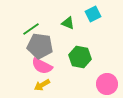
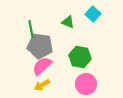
cyan square: rotated 21 degrees counterclockwise
green triangle: moved 1 px up
green line: rotated 66 degrees counterclockwise
pink semicircle: rotated 110 degrees clockwise
pink circle: moved 21 px left
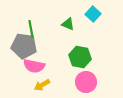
green triangle: moved 2 px down
gray pentagon: moved 16 px left
pink semicircle: moved 8 px left; rotated 125 degrees counterclockwise
pink circle: moved 2 px up
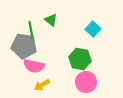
cyan square: moved 15 px down
green triangle: moved 17 px left, 4 px up; rotated 16 degrees clockwise
green line: moved 1 px down
green hexagon: moved 2 px down
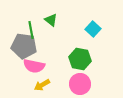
pink circle: moved 6 px left, 2 px down
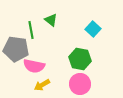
gray pentagon: moved 8 px left, 3 px down
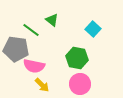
green triangle: moved 1 px right
green line: rotated 42 degrees counterclockwise
green hexagon: moved 3 px left, 1 px up
yellow arrow: rotated 105 degrees counterclockwise
